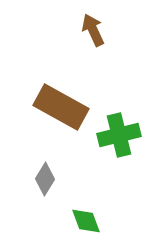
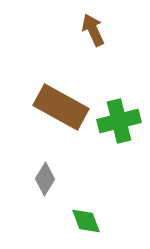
green cross: moved 14 px up
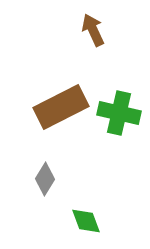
brown rectangle: rotated 56 degrees counterclockwise
green cross: moved 8 px up; rotated 27 degrees clockwise
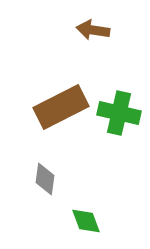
brown arrow: rotated 56 degrees counterclockwise
gray diamond: rotated 24 degrees counterclockwise
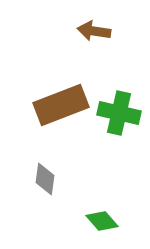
brown arrow: moved 1 px right, 1 px down
brown rectangle: moved 2 px up; rotated 6 degrees clockwise
green diamond: moved 16 px right; rotated 20 degrees counterclockwise
